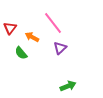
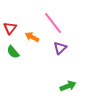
green semicircle: moved 8 px left, 1 px up
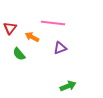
pink line: rotated 45 degrees counterclockwise
purple triangle: rotated 24 degrees clockwise
green semicircle: moved 6 px right, 2 px down
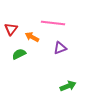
red triangle: moved 1 px right, 1 px down
green semicircle: rotated 104 degrees clockwise
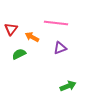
pink line: moved 3 px right
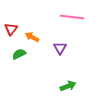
pink line: moved 16 px right, 6 px up
purple triangle: rotated 40 degrees counterclockwise
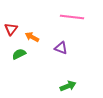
purple triangle: moved 1 px right; rotated 40 degrees counterclockwise
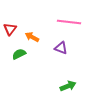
pink line: moved 3 px left, 5 px down
red triangle: moved 1 px left
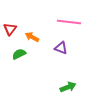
green arrow: moved 1 px down
